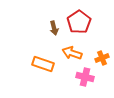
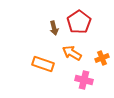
orange arrow: rotated 12 degrees clockwise
pink cross: moved 1 px left, 3 px down
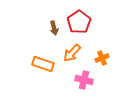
orange arrow: rotated 78 degrees counterclockwise
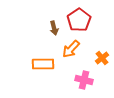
red pentagon: moved 2 px up
orange arrow: moved 1 px left, 4 px up
orange cross: rotated 16 degrees counterclockwise
orange rectangle: rotated 20 degrees counterclockwise
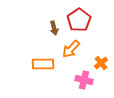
orange cross: moved 1 px left, 5 px down
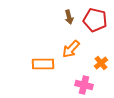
red pentagon: moved 16 px right; rotated 25 degrees counterclockwise
brown arrow: moved 15 px right, 11 px up
pink cross: moved 5 px down
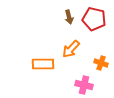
red pentagon: moved 1 px left, 1 px up
orange cross: rotated 32 degrees counterclockwise
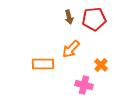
red pentagon: rotated 20 degrees counterclockwise
orange cross: moved 2 px down; rotated 24 degrees clockwise
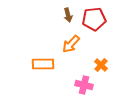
brown arrow: moved 1 px left, 2 px up
orange arrow: moved 5 px up
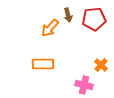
orange arrow: moved 21 px left, 16 px up
